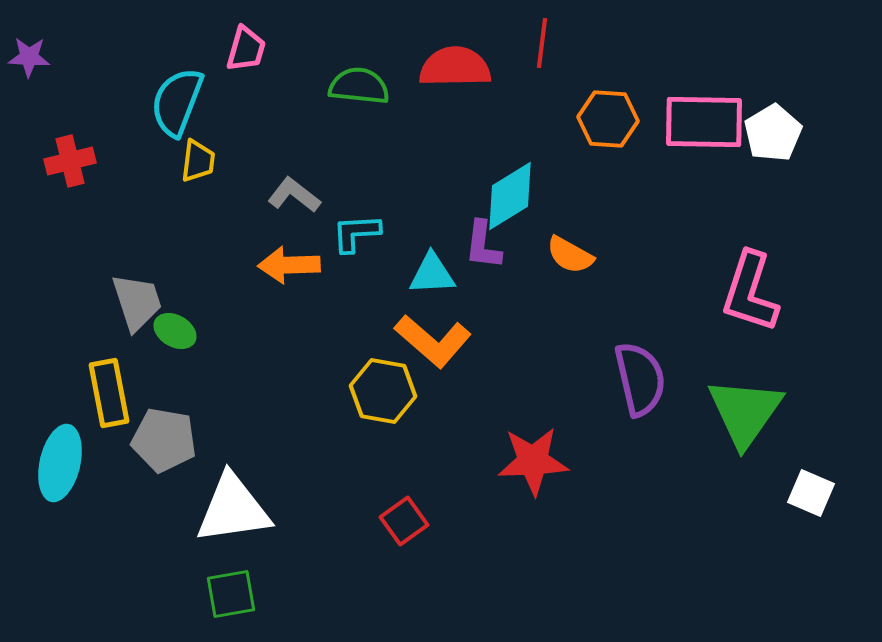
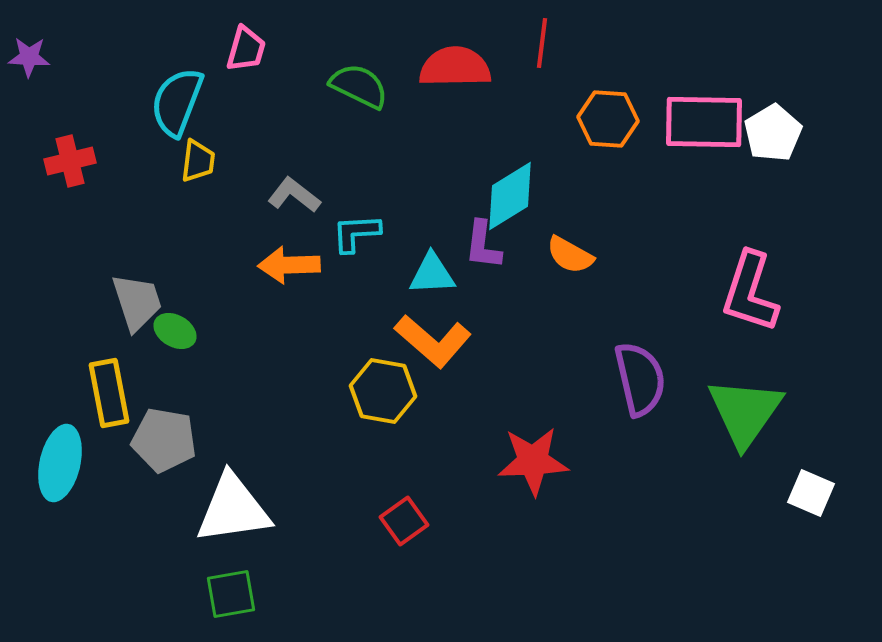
green semicircle: rotated 20 degrees clockwise
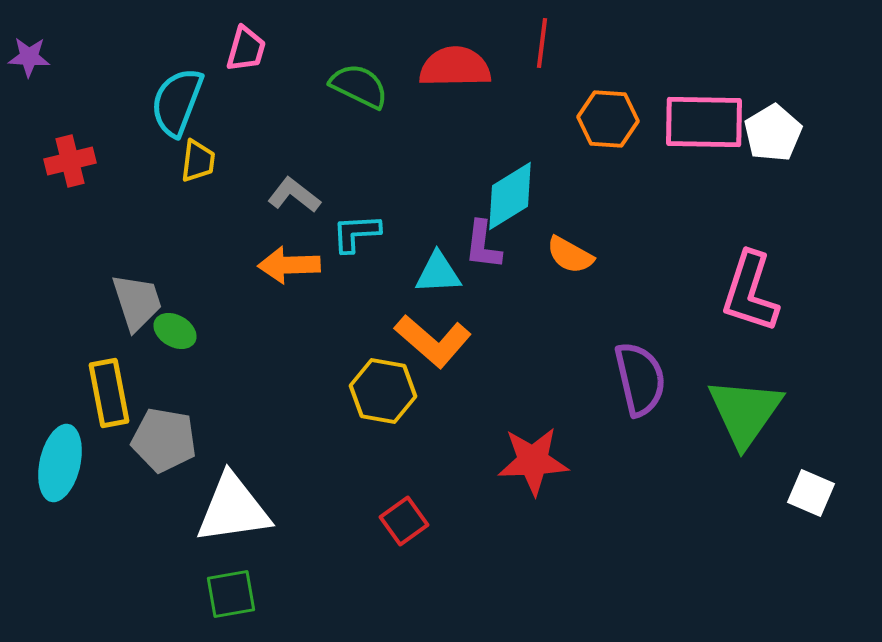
cyan triangle: moved 6 px right, 1 px up
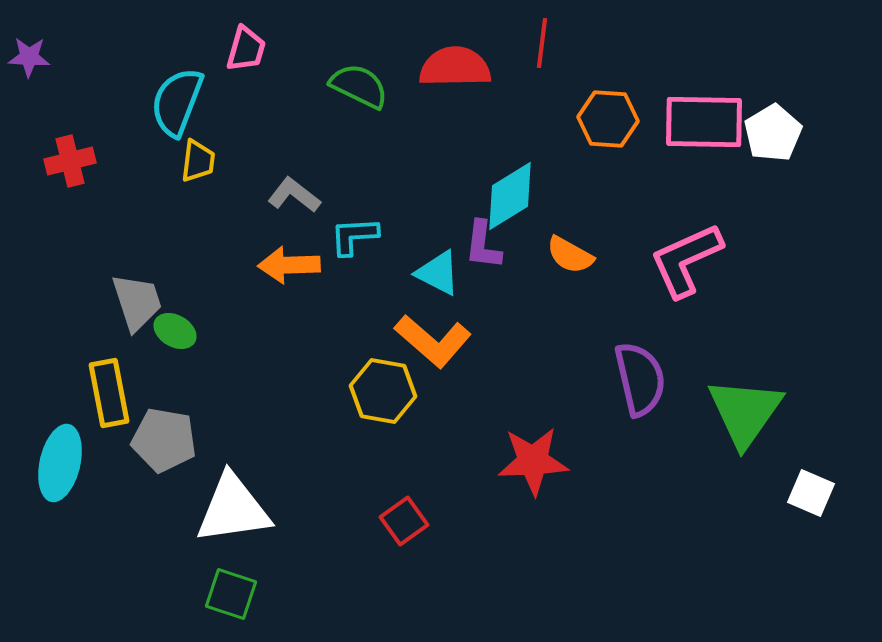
cyan L-shape: moved 2 px left, 3 px down
cyan triangle: rotated 30 degrees clockwise
pink L-shape: moved 64 px left, 32 px up; rotated 48 degrees clockwise
green square: rotated 28 degrees clockwise
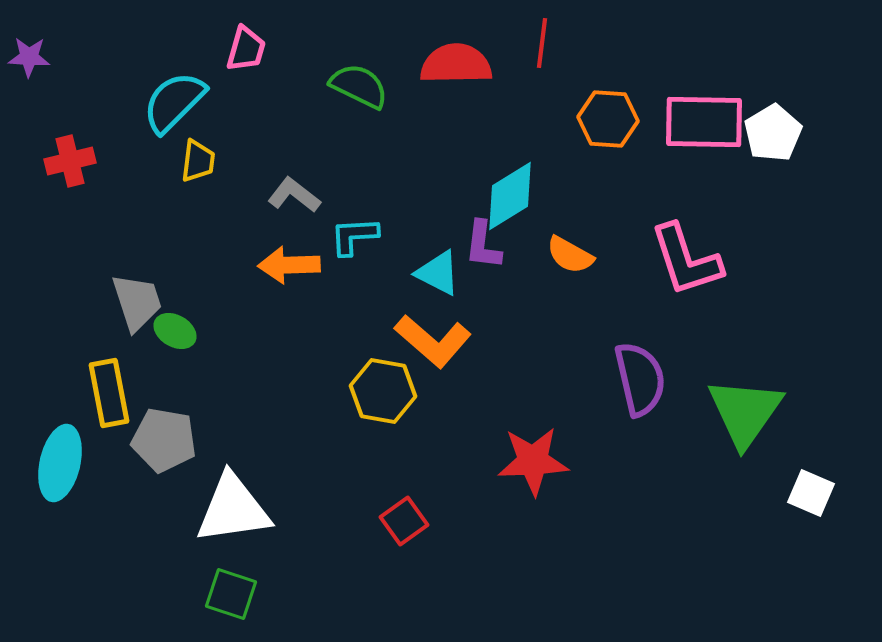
red semicircle: moved 1 px right, 3 px up
cyan semicircle: moved 3 px left; rotated 24 degrees clockwise
pink L-shape: rotated 84 degrees counterclockwise
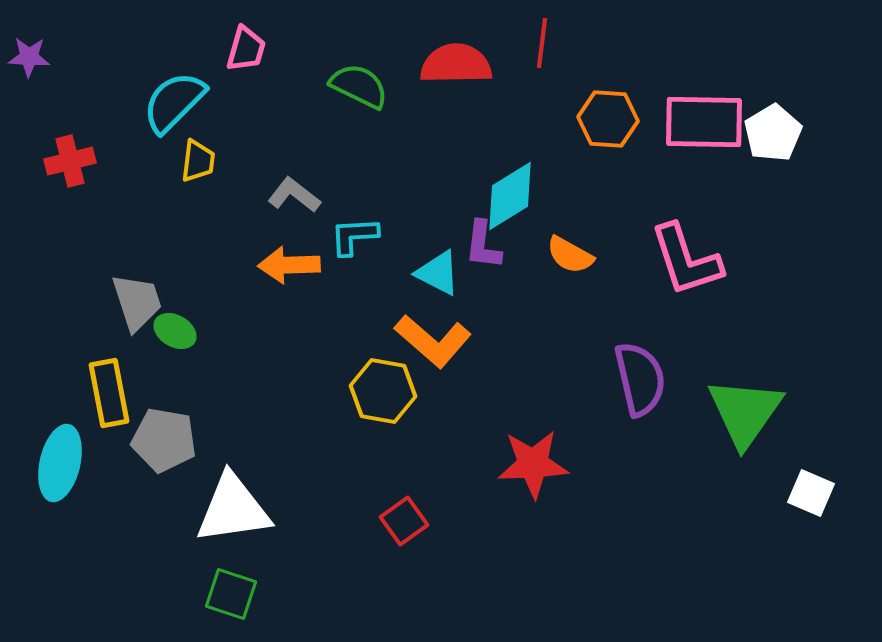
red star: moved 3 px down
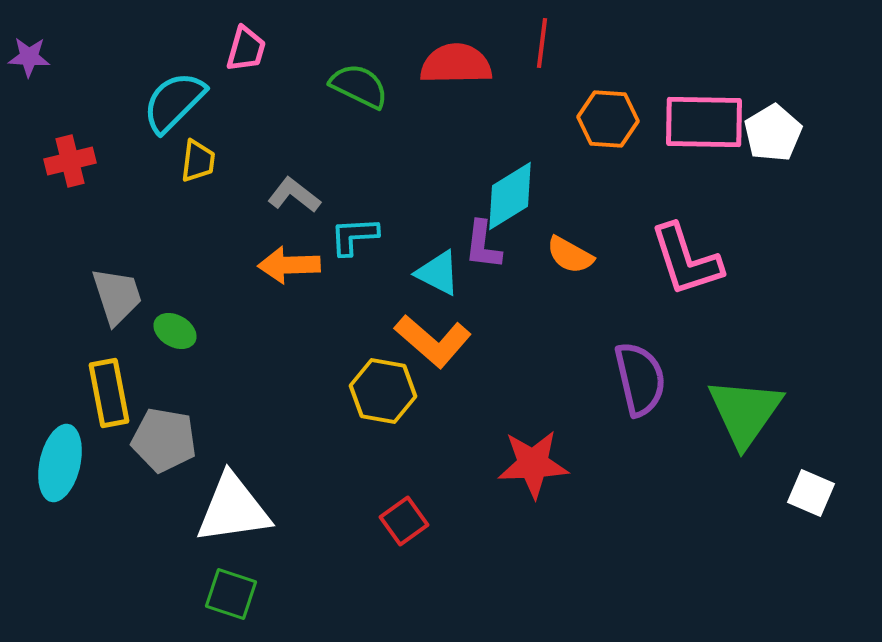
gray trapezoid: moved 20 px left, 6 px up
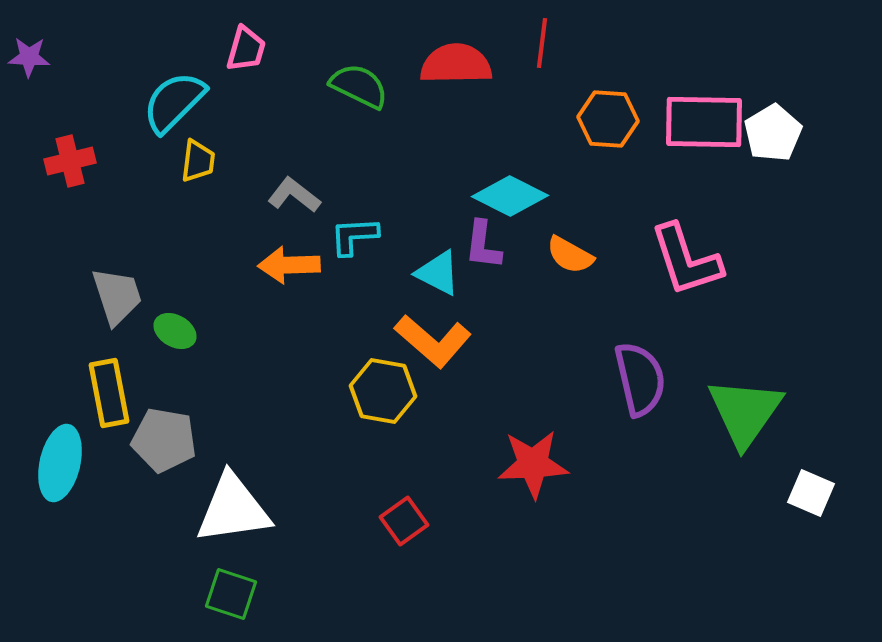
cyan diamond: rotated 58 degrees clockwise
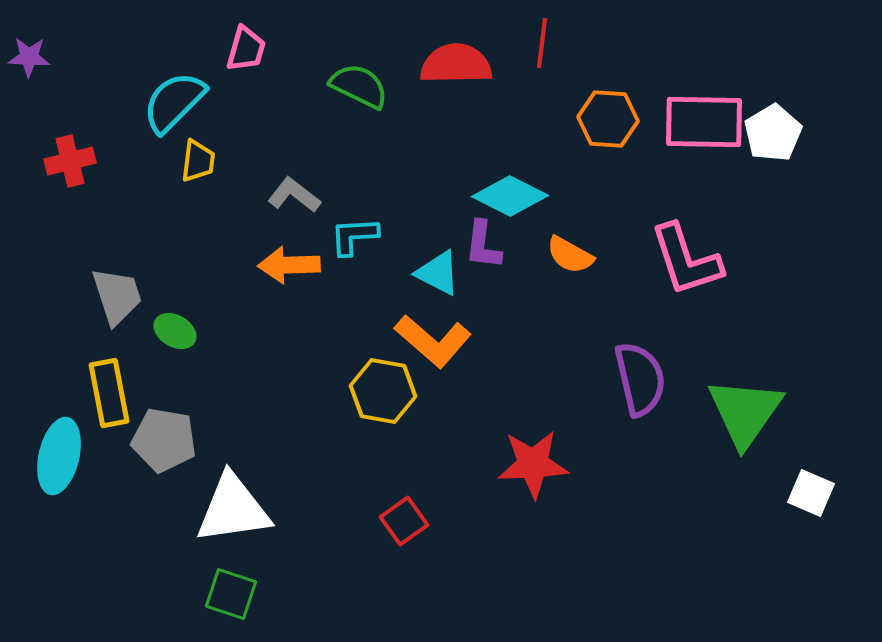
cyan ellipse: moved 1 px left, 7 px up
